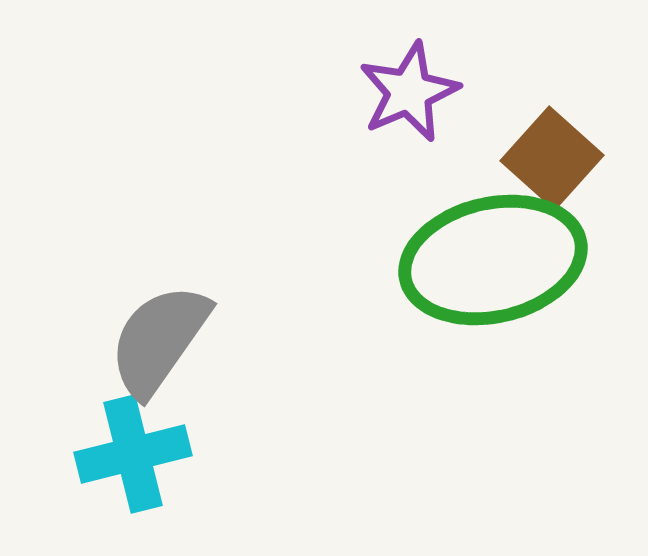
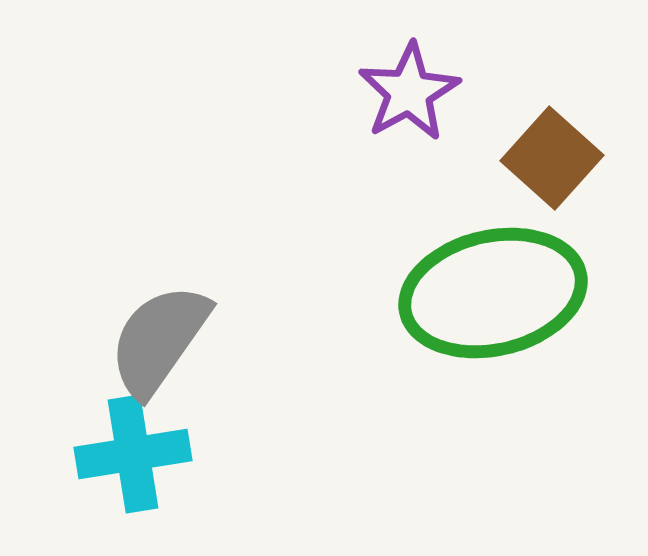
purple star: rotated 6 degrees counterclockwise
green ellipse: moved 33 px down
cyan cross: rotated 5 degrees clockwise
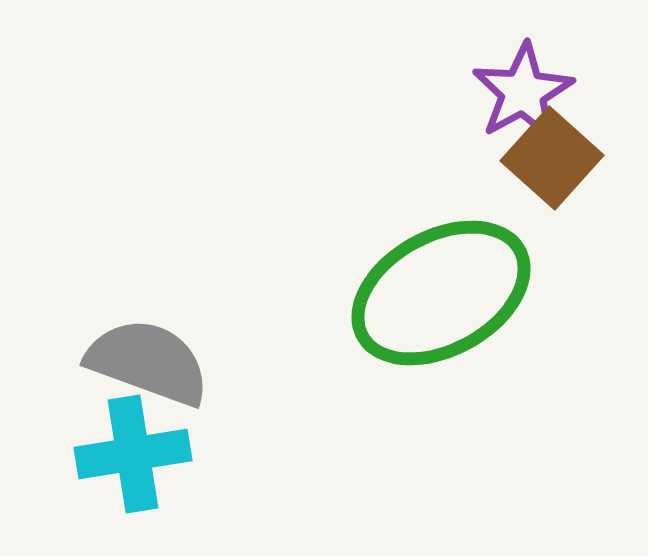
purple star: moved 114 px right
green ellipse: moved 52 px left; rotated 16 degrees counterclockwise
gray semicircle: moved 11 px left, 22 px down; rotated 75 degrees clockwise
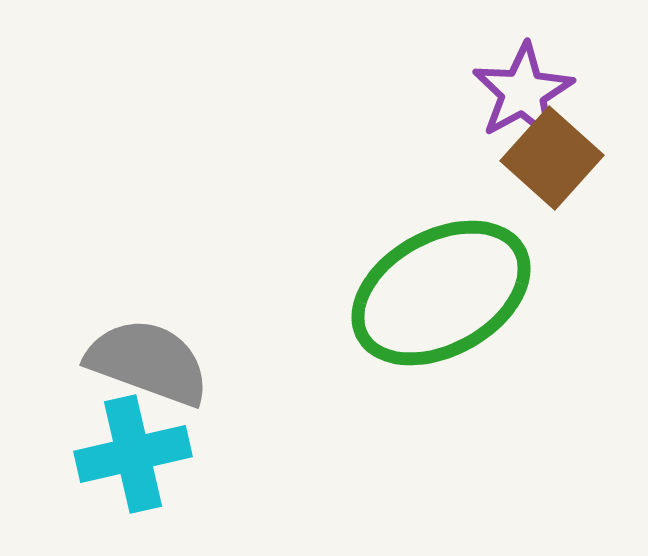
cyan cross: rotated 4 degrees counterclockwise
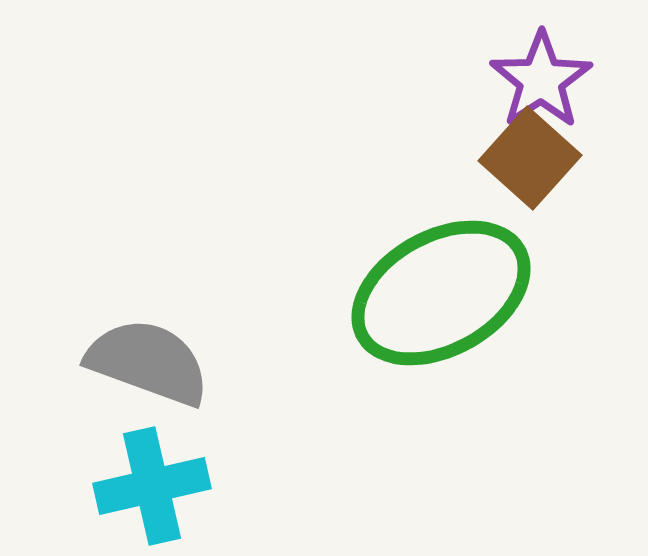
purple star: moved 18 px right, 12 px up; rotated 4 degrees counterclockwise
brown square: moved 22 px left
cyan cross: moved 19 px right, 32 px down
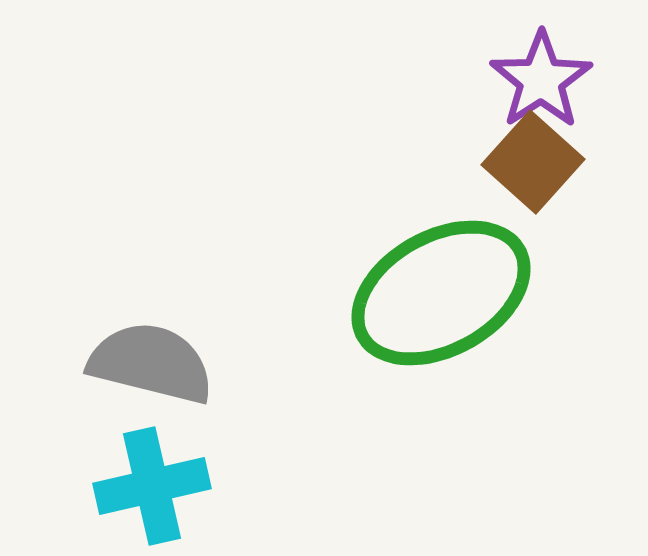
brown square: moved 3 px right, 4 px down
gray semicircle: moved 3 px right, 1 px down; rotated 6 degrees counterclockwise
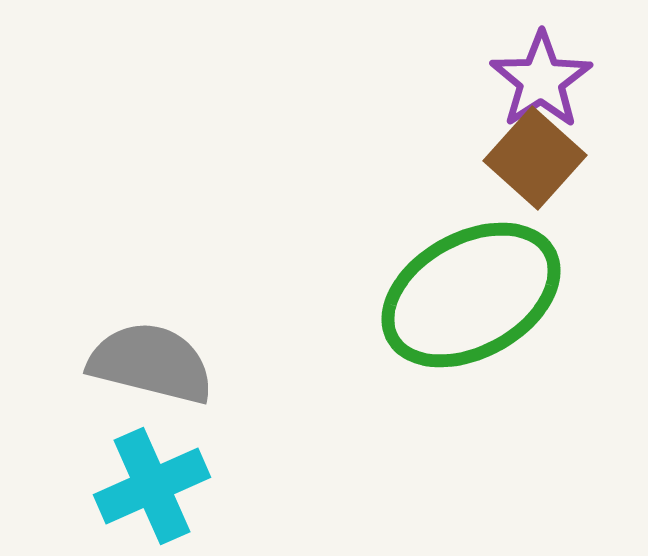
brown square: moved 2 px right, 4 px up
green ellipse: moved 30 px right, 2 px down
cyan cross: rotated 11 degrees counterclockwise
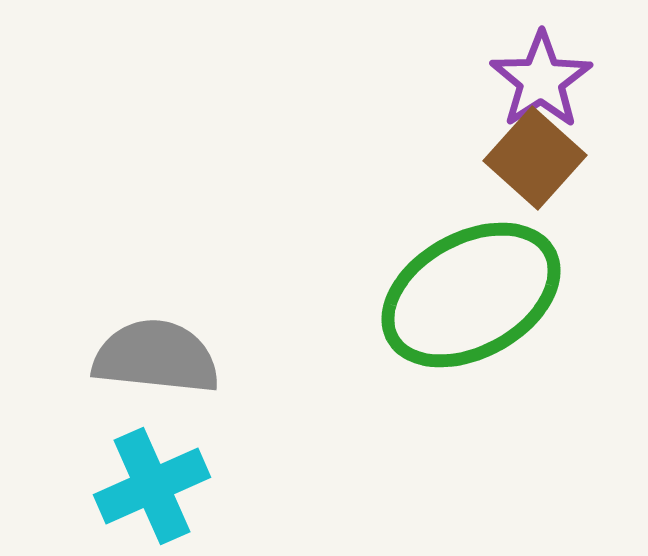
gray semicircle: moved 5 px right, 6 px up; rotated 8 degrees counterclockwise
